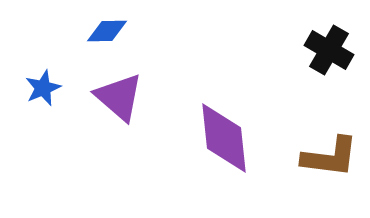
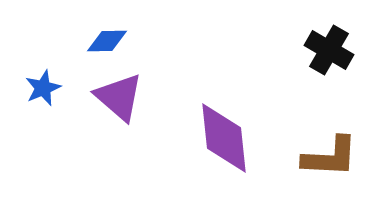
blue diamond: moved 10 px down
brown L-shape: rotated 4 degrees counterclockwise
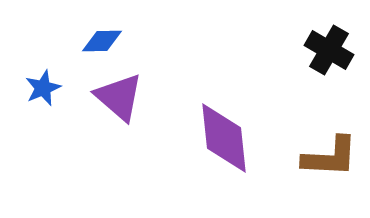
blue diamond: moved 5 px left
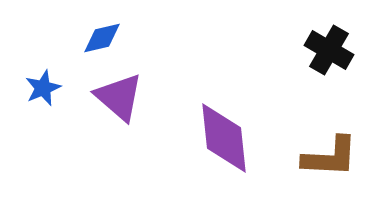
blue diamond: moved 3 px up; rotated 12 degrees counterclockwise
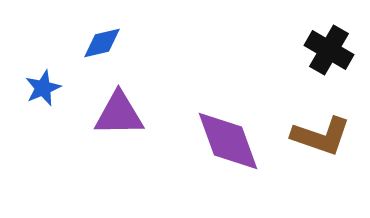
blue diamond: moved 5 px down
purple triangle: moved 17 px down; rotated 42 degrees counterclockwise
purple diamond: moved 4 px right, 3 px down; rotated 14 degrees counterclockwise
brown L-shape: moved 9 px left, 21 px up; rotated 16 degrees clockwise
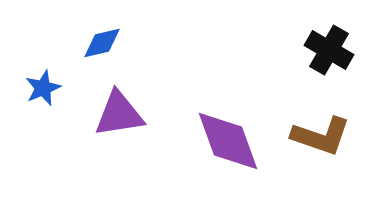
purple triangle: rotated 8 degrees counterclockwise
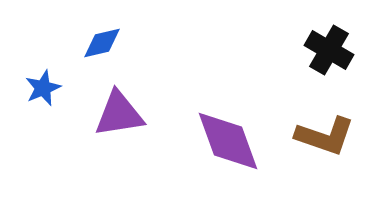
brown L-shape: moved 4 px right
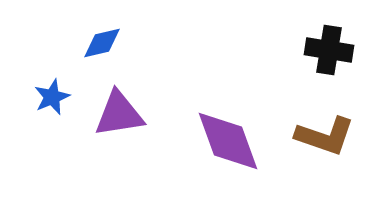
black cross: rotated 21 degrees counterclockwise
blue star: moved 9 px right, 9 px down
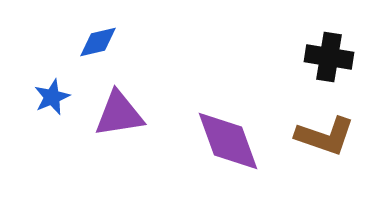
blue diamond: moved 4 px left, 1 px up
black cross: moved 7 px down
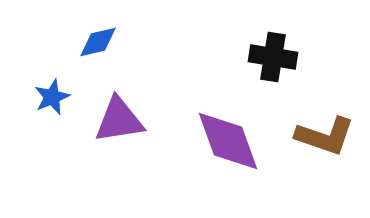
black cross: moved 56 px left
purple triangle: moved 6 px down
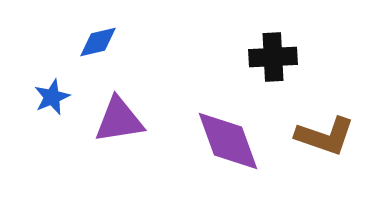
black cross: rotated 12 degrees counterclockwise
